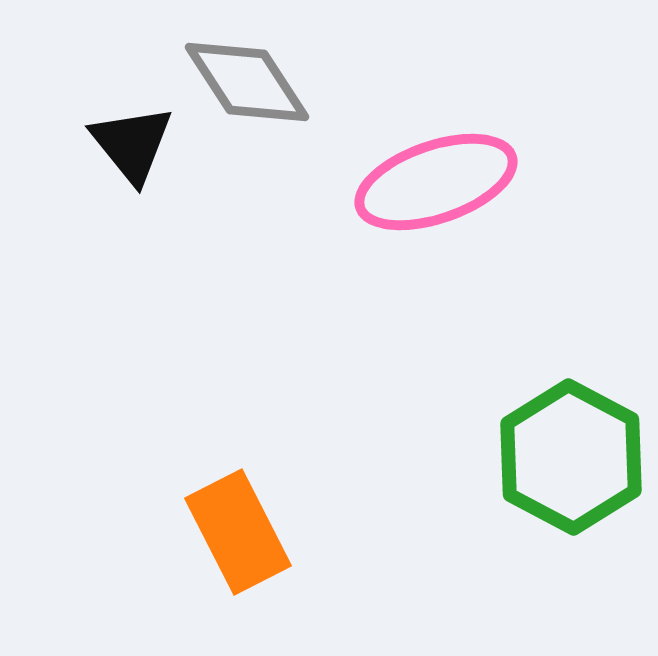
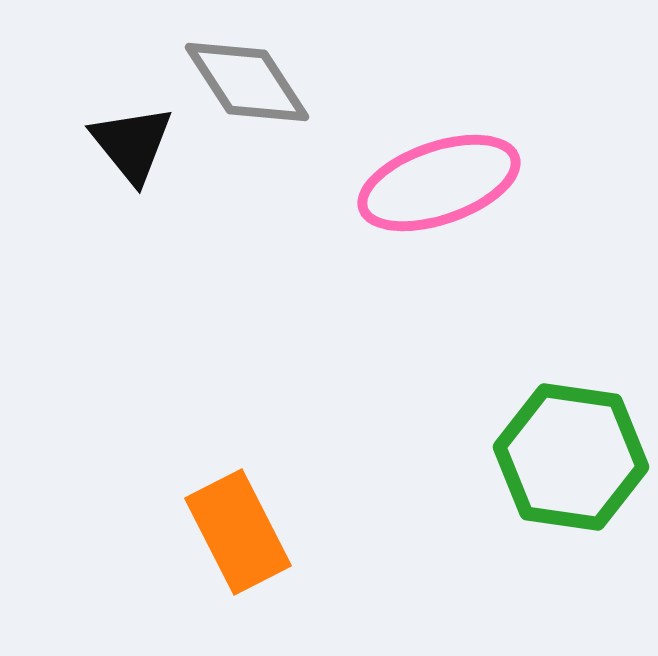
pink ellipse: moved 3 px right, 1 px down
green hexagon: rotated 20 degrees counterclockwise
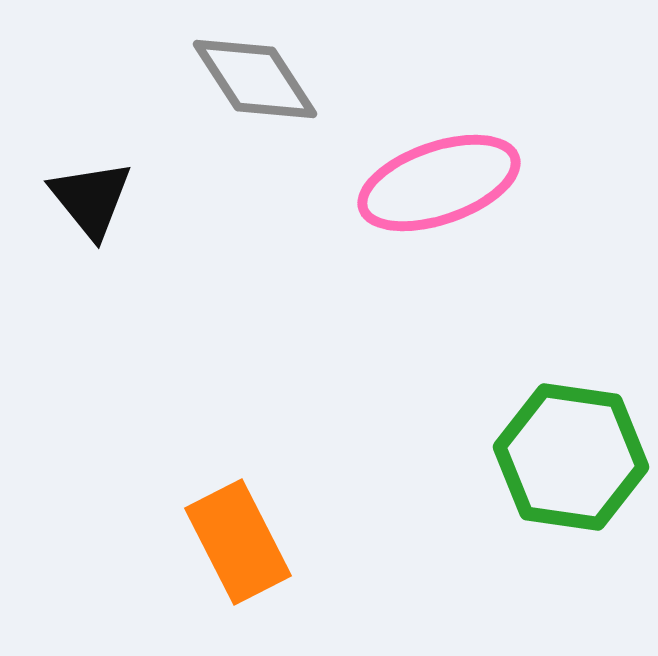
gray diamond: moved 8 px right, 3 px up
black triangle: moved 41 px left, 55 px down
orange rectangle: moved 10 px down
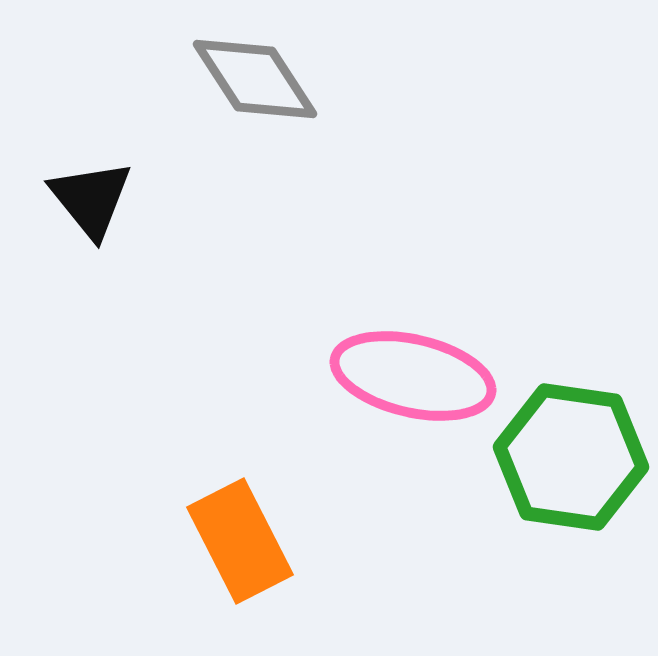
pink ellipse: moved 26 px left, 193 px down; rotated 32 degrees clockwise
orange rectangle: moved 2 px right, 1 px up
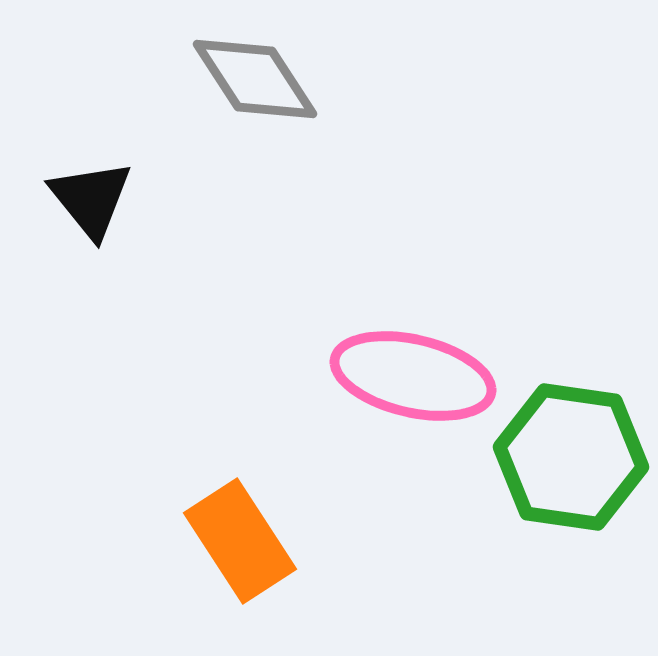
orange rectangle: rotated 6 degrees counterclockwise
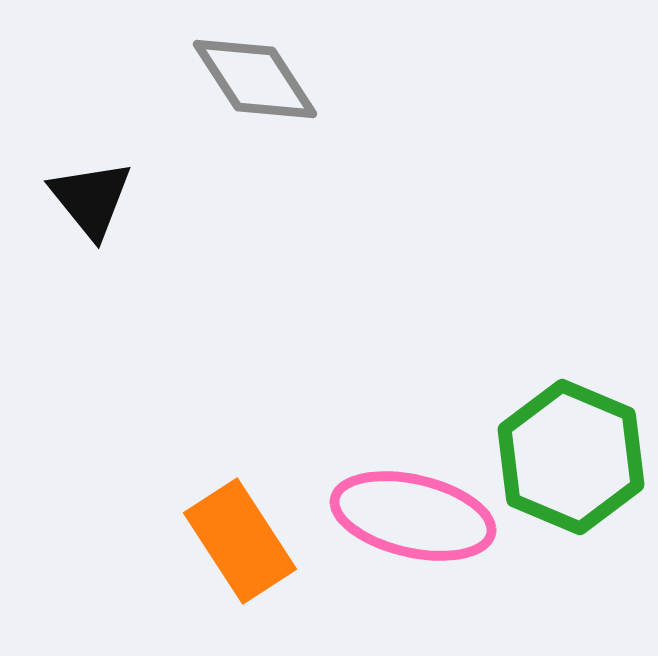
pink ellipse: moved 140 px down
green hexagon: rotated 15 degrees clockwise
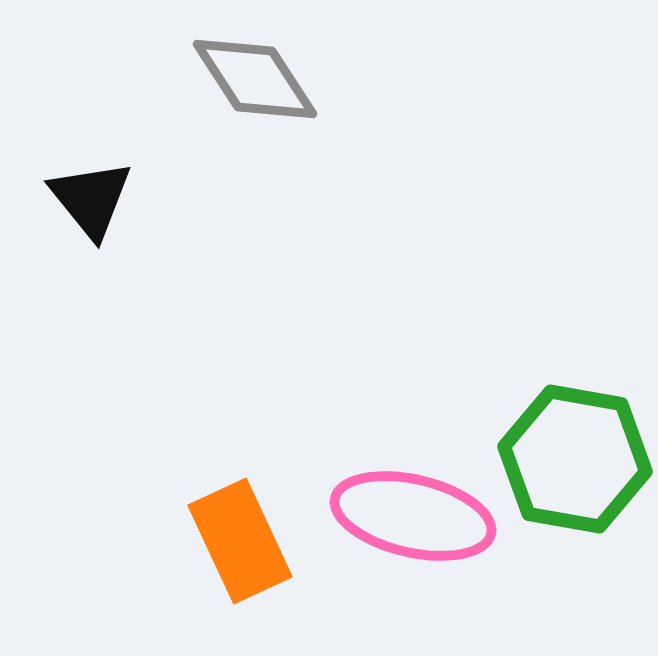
green hexagon: moved 4 px right, 2 px down; rotated 13 degrees counterclockwise
orange rectangle: rotated 8 degrees clockwise
